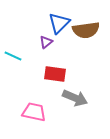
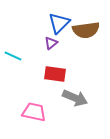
purple triangle: moved 5 px right, 1 px down
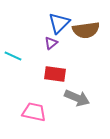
gray arrow: moved 2 px right
